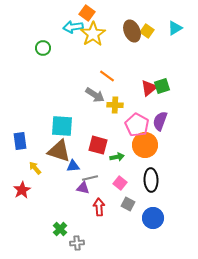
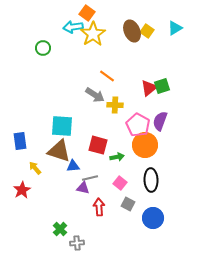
pink pentagon: moved 1 px right
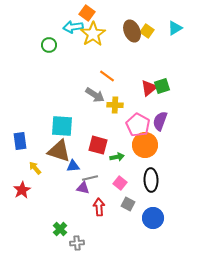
green circle: moved 6 px right, 3 px up
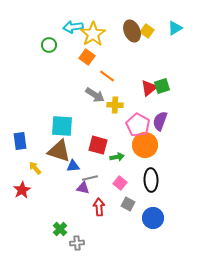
orange square: moved 44 px down
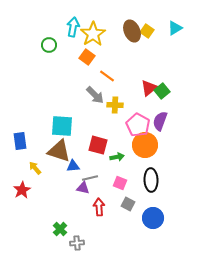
cyan arrow: rotated 108 degrees clockwise
green square: moved 5 px down; rotated 21 degrees counterclockwise
gray arrow: rotated 12 degrees clockwise
pink square: rotated 16 degrees counterclockwise
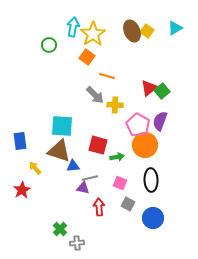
orange line: rotated 21 degrees counterclockwise
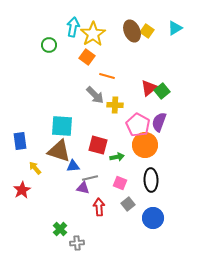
purple semicircle: moved 1 px left, 1 px down
gray square: rotated 24 degrees clockwise
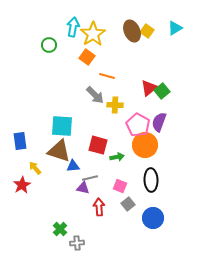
pink square: moved 3 px down
red star: moved 5 px up
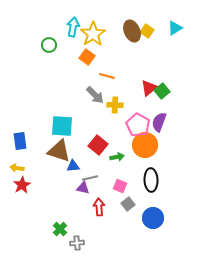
red square: rotated 24 degrees clockwise
yellow arrow: moved 18 px left; rotated 40 degrees counterclockwise
